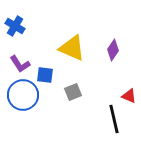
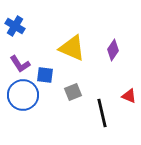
black line: moved 12 px left, 6 px up
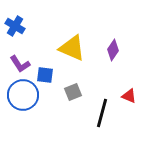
black line: rotated 28 degrees clockwise
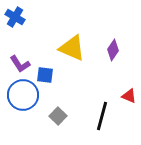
blue cross: moved 9 px up
gray square: moved 15 px left, 24 px down; rotated 24 degrees counterclockwise
black line: moved 3 px down
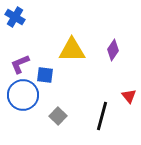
yellow triangle: moved 2 px down; rotated 24 degrees counterclockwise
purple L-shape: rotated 100 degrees clockwise
red triangle: rotated 28 degrees clockwise
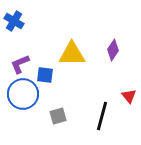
blue cross: moved 1 px left, 4 px down
yellow triangle: moved 4 px down
blue circle: moved 1 px up
gray square: rotated 30 degrees clockwise
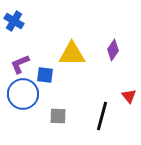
gray square: rotated 18 degrees clockwise
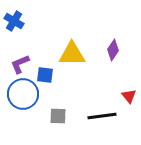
black line: rotated 68 degrees clockwise
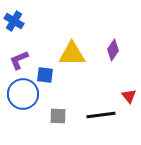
purple L-shape: moved 1 px left, 4 px up
black line: moved 1 px left, 1 px up
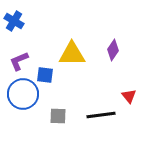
purple L-shape: moved 1 px down
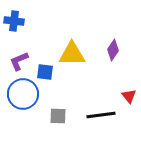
blue cross: rotated 24 degrees counterclockwise
blue square: moved 3 px up
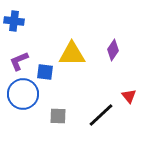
black line: rotated 36 degrees counterclockwise
